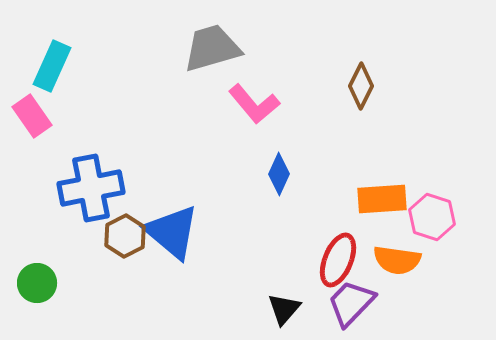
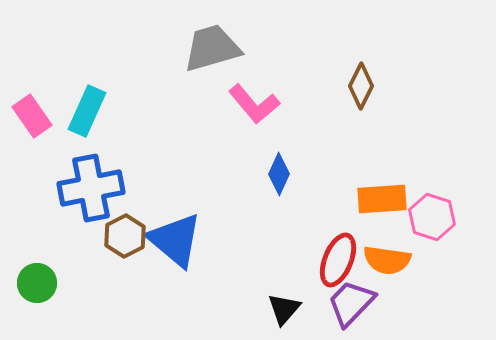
cyan rectangle: moved 35 px right, 45 px down
blue triangle: moved 3 px right, 8 px down
orange semicircle: moved 10 px left
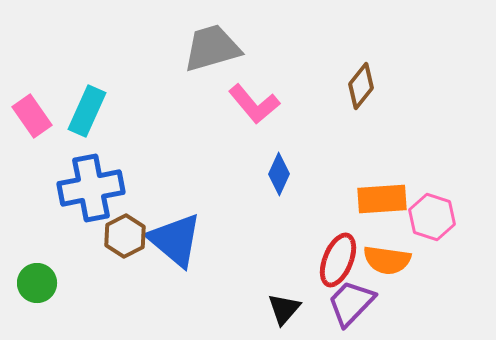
brown diamond: rotated 12 degrees clockwise
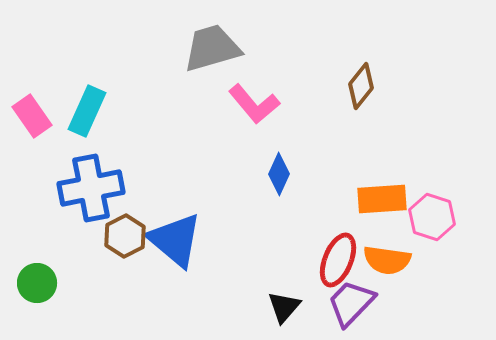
black triangle: moved 2 px up
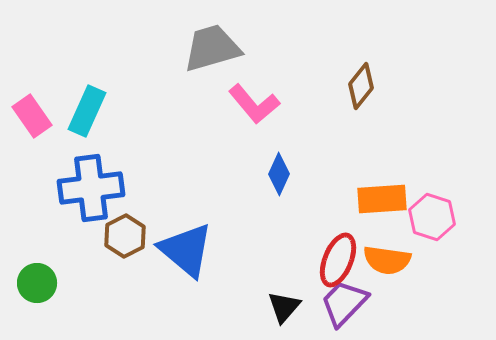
blue cross: rotated 4 degrees clockwise
blue triangle: moved 11 px right, 10 px down
purple trapezoid: moved 7 px left
